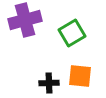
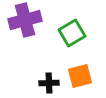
orange square: rotated 20 degrees counterclockwise
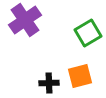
purple cross: rotated 20 degrees counterclockwise
green square: moved 16 px right
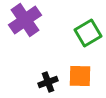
orange square: rotated 15 degrees clockwise
black cross: moved 1 px left, 1 px up; rotated 18 degrees counterclockwise
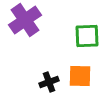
green square: moved 1 px left, 3 px down; rotated 28 degrees clockwise
black cross: moved 1 px right
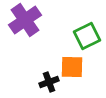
green square: rotated 24 degrees counterclockwise
orange square: moved 8 px left, 9 px up
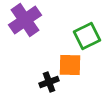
orange square: moved 2 px left, 2 px up
